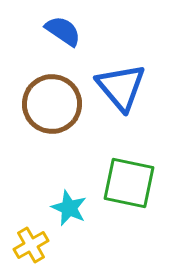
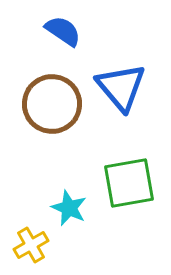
green square: rotated 22 degrees counterclockwise
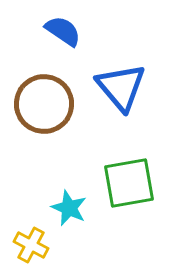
brown circle: moved 8 px left
yellow cross: rotated 32 degrees counterclockwise
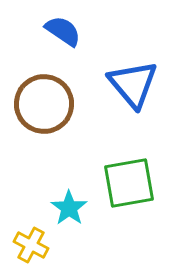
blue triangle: moved 12 px right, 3 px up
cyan star: rotated 12 degrees clockwise
